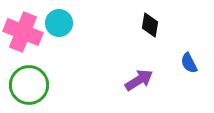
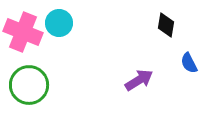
black diamond: moved 16 px right
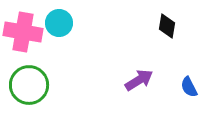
black diamond: moved 1 px right, 1 px down
pink cross: rotated 12 degrees counterclockwise
blue semicircle: moved 24 px down
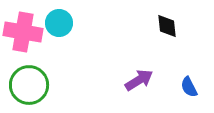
black diamond: rotated 15 degrees counterclockwise
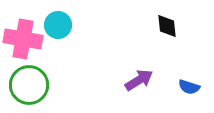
cyan circle: moved 1 px left, 2 px down
pink cross: moved 7 px down
blue semicircle: rotated 45 degrees counterclockwise
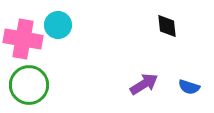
purple arrow: moved 5 px right, 4 px down
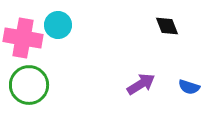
black diamond: rotated 15 degrees counterclockwise
pink cross: moved 1 px up
purple arrow: moved 3 px left
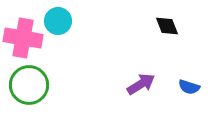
cyan circle: moved 4 px up
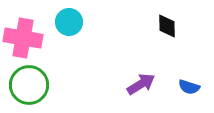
cyan circle: moved 11 px right, 1 px down
black diamond: rotated 20 degrees clockwise
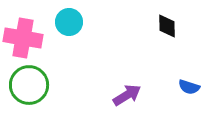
purple arrow: moved 14 px left, 11 px down
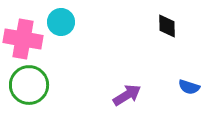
cyan circle: moved 8 px left
pink cross: moved 1 px down
